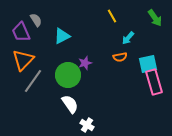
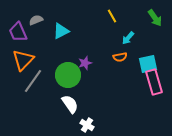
gray semicircle: rotated 80 degrees counterclockwise
purple trapezoid: moved 3 px left
cyan triangle: moved 1 px left, 5 px up
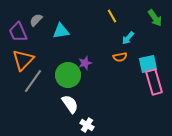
gray semicircle: rotated 24 degrees counterclockwise
cyan triangle: rotated 18 degrees clockwise
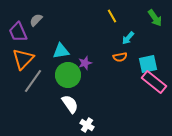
cyan triangle: moved 20 px down
orange triangle: moved 1 px up
pink rectangle: rotated 35 degrees counterclockwise
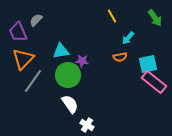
purple star: moved 3 px left, 2 px up; rotated 24 degrees clockwise
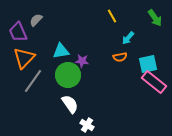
orange triangle: moved 1 px right, 1 px up
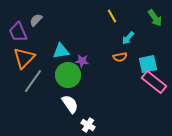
white cross: moved 1 px right
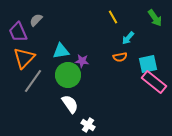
yellow line: moved 1 px right, 1 px down
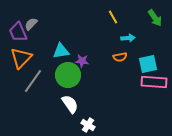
gray semicircle: moved 5 px left, 4 px down
cyan arrow: rotated 136 degrees counterclockwise
orange triangle: moved 3 px left
pink rectangle: rotated 35 degrees counterclockwise
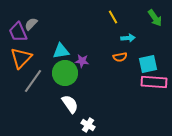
green circle: moved 3 px left, 2 px up
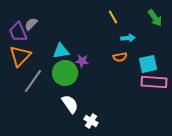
orange triangle: moved 1 px left, 2 px up
white cross: moved 3 px right, 4 px up
